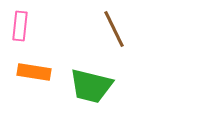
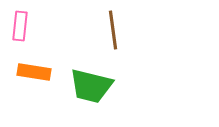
brown line: moved 1 px left, 1 px down; rotated 18 degrees clockwise
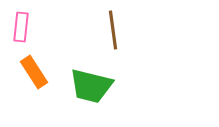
pink rectangle: moved 1 px right, 1 px down
orange rectangle: rotated 48 degrees clockwise
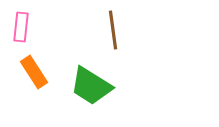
green trapezoid: rotated 18 degrees clockwise
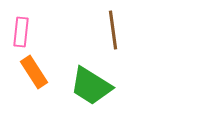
pink rectangle: moved 5 px down
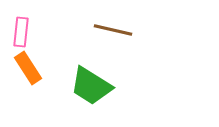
brown line: rotated 69 degrees counterclockwise
orange rectangle: moved 6 px left, 4 px up
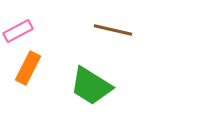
pink rectangle: moved 3 px left, 1 px up; rotated 56 degrees clockwise
orange rectangle: rotated 60 degrees clockwise
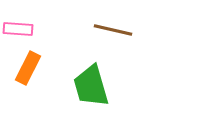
pink rectangle: moved 2 px up; rotated 32 degrees clockwise
green trapezoid: rotated 42 degrees clockwise
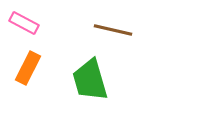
pink rectangle: moved 6 px right, 6 px up; rotated 24 degrees clockwise
green trapezoid: moved 1 px left, 6 px up
